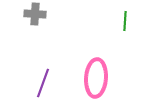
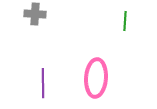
purple line: rotated 20 degrees counterclockwise
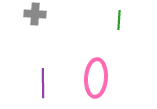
green line: moved 6 px left, 1 px up
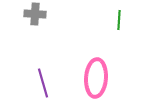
purple line: rotated 16 degrees counterclockwise
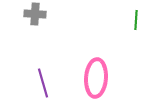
green line: moved 17 px right
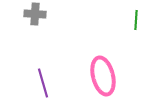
pink ellipse: moved 7 px right, 2 px up; rotated 18 degrees counterclockwise
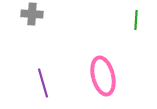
gray cross: moved 3 px left
